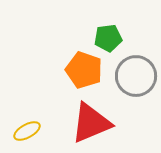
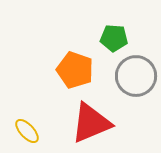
green pentagon: moved 6 px right; rotated 12 degrees clockwise
orange pentagon: moved 9 px left
yellow ellipse: rotated 76 degrees clockwise
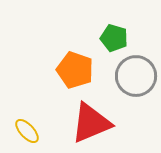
green pentagon: rotated 12 degrees clockwise
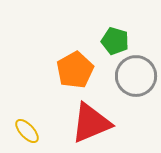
green pentagon: moved 1 px right, 3 px down
orange pentagon: rotated 24 degrees clockwise
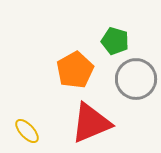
gray circle: moved 3 px down
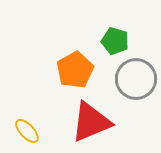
red triangle: moved 1 px up
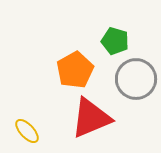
red triangle: moved 4 px up
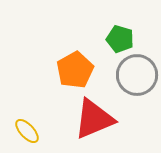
green pentagon: moved 5 px right, 2 px up
gray circle: moved 1 px right, 4 px up
red triangle: moved 3 px right, 1 px down
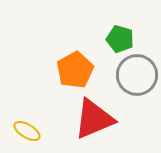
yellow ellipse: rotated 16 degrees counterclockwise
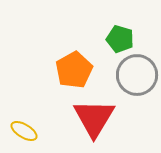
orange pentagon: moved 1 px left
red triangle: moved 1 px up; rotated 36 degrees counterclockwise
yellow ellipse: moved 3 px left
